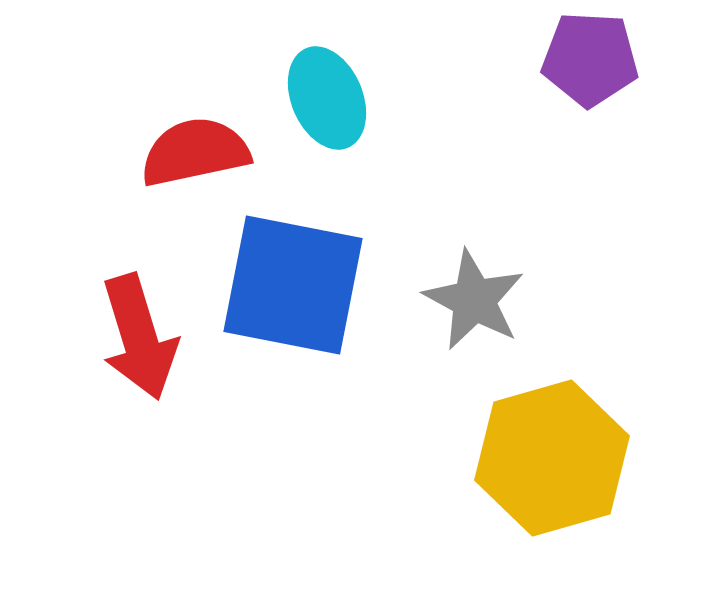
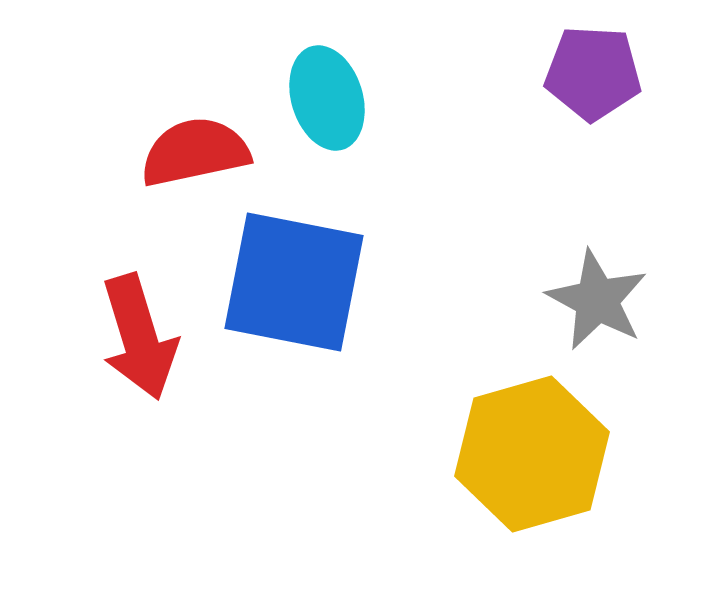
purple pentagon: moved 3 px right, 14 px down
cyan ellipse: rotated 6 degrees clockwise
blue square: moved 1 px right, 3 px up
gray star: moved 123 px right
yellow hexagon: moved 20 px left, 4 px up
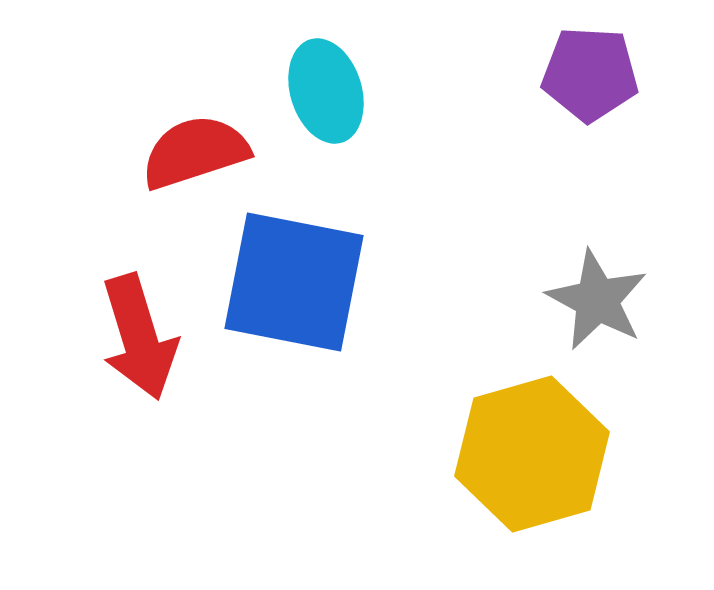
purple pentagon: moved 3 px left, 1 px down
cyan ellipse: moved 1 px left, 7 px up
red semicircle: rotated 6 degrees counterclockwise
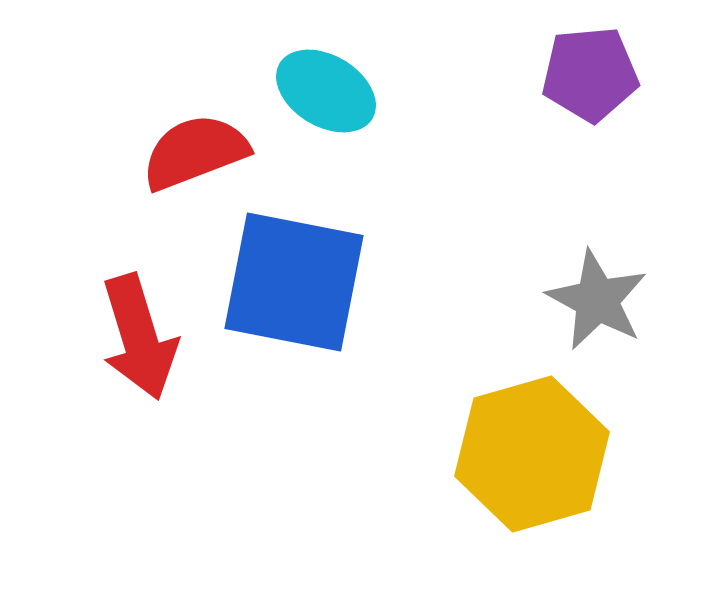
purple pentagon: rotated 8 degrees counterclockwise
cyan ellipse: rotated 42 degrees counterclockwise
red semicircle: rotated 3 degrees counterclockwise
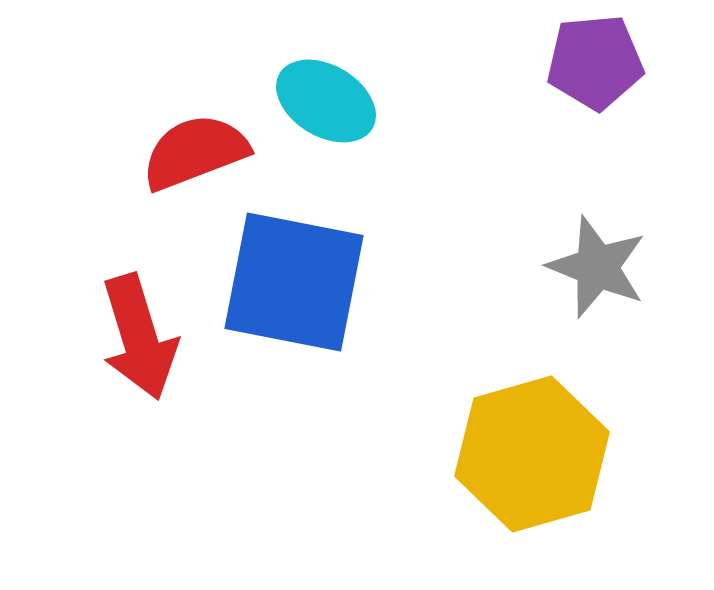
purple pentagon: moved 5 px right, 12 px up
cyan ellipse: moved 10 px down
gray star: moved 33 px up; rotated 6 degrees counterclockwise
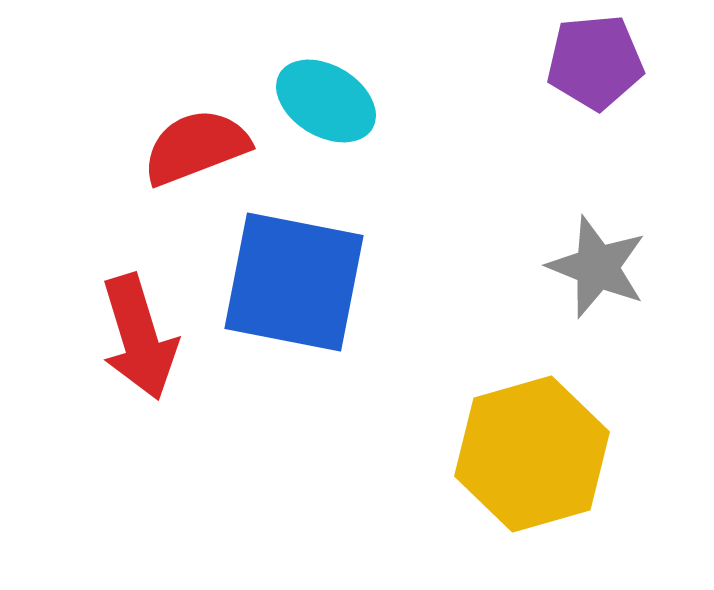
red semicircle: moved 1 px right, 5 px up
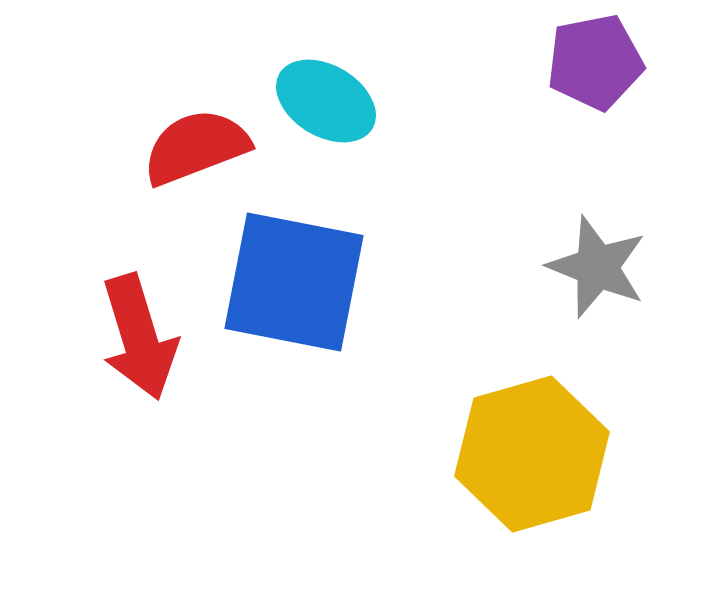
purple pentagon: rotated 6 degrees counterclockwise
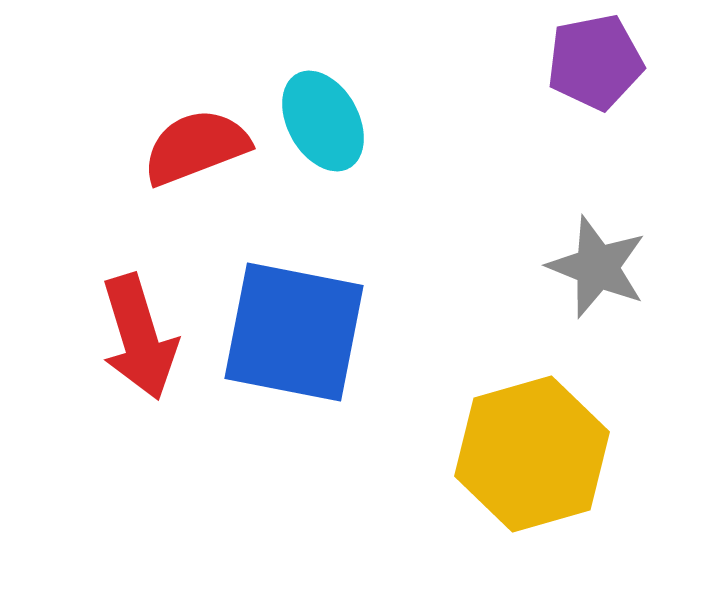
cyan ellipse: moved 3 px left, 20 px down; rotated 30 degrees clockwise
blue square: moved 50 px down
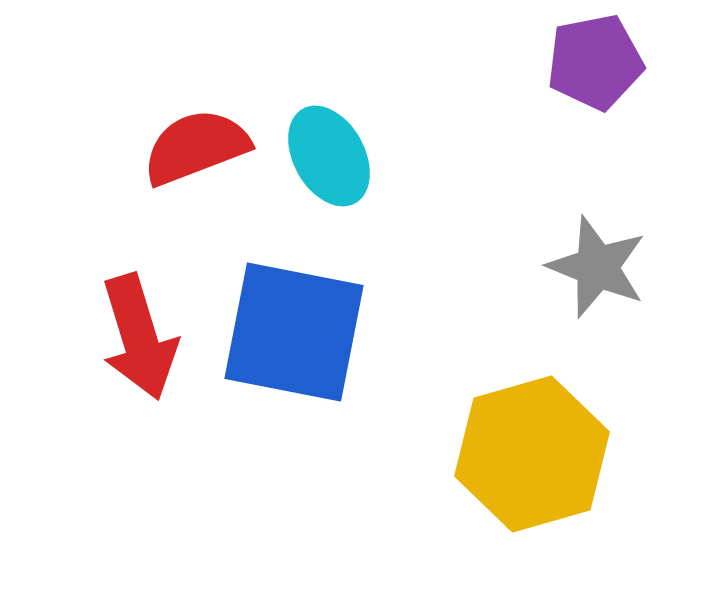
cyan ellipse: moved 6 px right, 35 px down
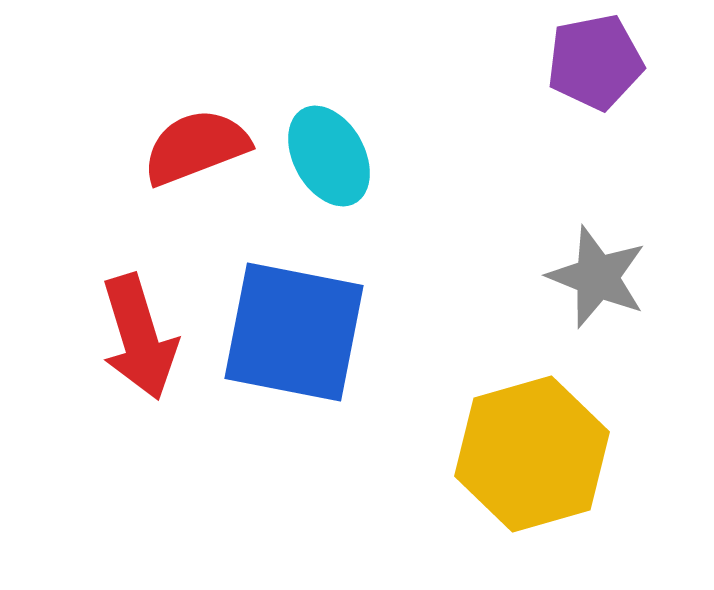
gray star: moved 10 px down
